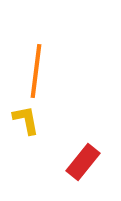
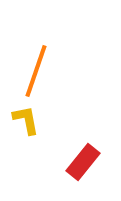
orange line: rotated 12 degrees clockwise
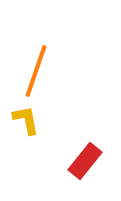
red rectangle: moved 2 px right, 1 px up
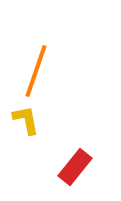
red rectangle: moved 10 px left, 6 px down
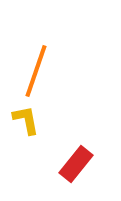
red rectangle: moved 1 px right, 3 px up
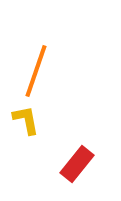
red rectangle: moved 1 px right
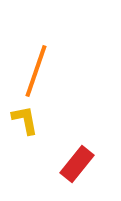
yellow L-shape: moved 1 px left
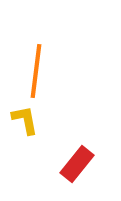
orange line: rotated 12 degrees counterclockwise
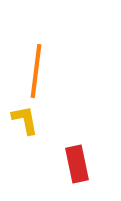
red rectangle: rotated 51 degrees counterclockwise
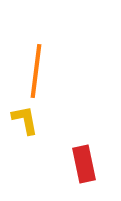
red rectangle: moved 7 px right
